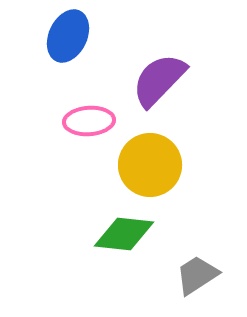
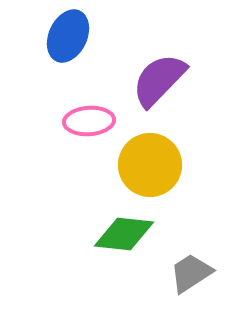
gray trapezoid: moved 6 px left, 2 px up
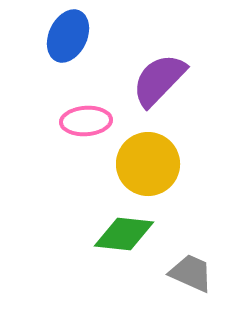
pink ellipse: moved 3 px left
yellow circle: moved 2 px left, 1 px up
gray trapezoid: rotated 57 degrees clockwise
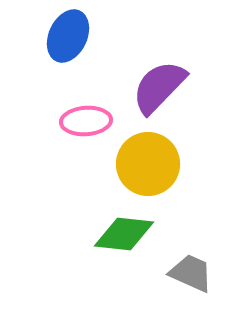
purple semicircle: moved 7 px down
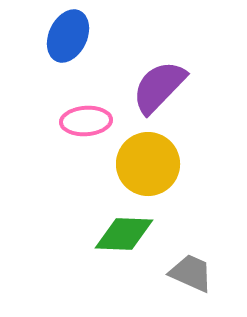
green diamond: rotated 4 degrees counterclockwise
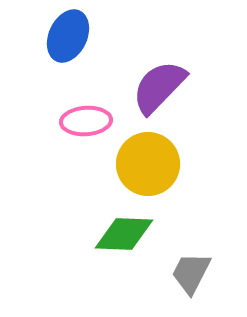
gray trapezoid: rotated 87 degrees counterclockwise
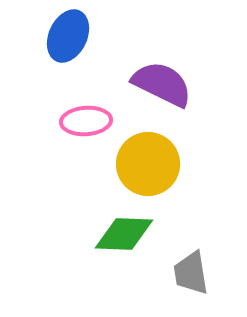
purple semicircle: moved 3 px right, 3 px up; rotated 72 degrees clockwise
gray trapezoid: rotated 36 degrees counterclockwise
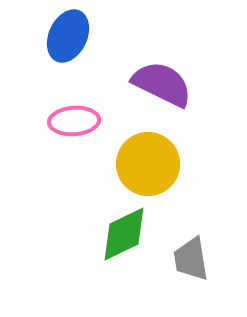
pink ellipse: moved 12 px left
green diamond: rotated 28 degrees counterclockwise
gray trapezoid: moved 14 px up
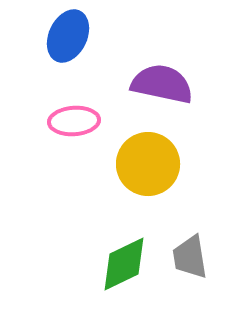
purple semicircle: rotated 14 degrees counterclockwise
green diamond: moved 30 px down
gray trapezoid: moved 1 px left, 2 px up
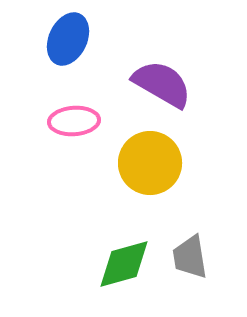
blue ellipse: moved 3 px down
purple semicircle: rotated 18 degrees clockwise
yellow circle: moved 2 px right, 1 px up
green diamond: rotated 10 degrees clockwise
